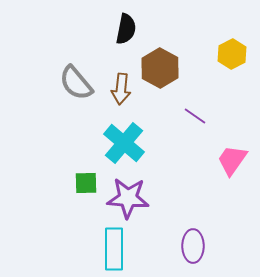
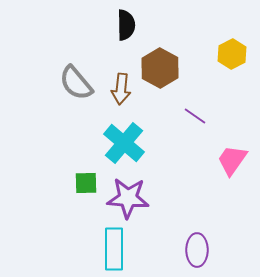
black semicircle: moved 4 px up; rotated 12 degrees counterclockwise
purple ellipse: moved 4 px right, 4 px down
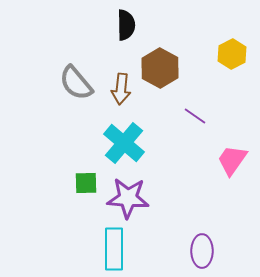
purple ellipse: moved 5 px right, 1 px down
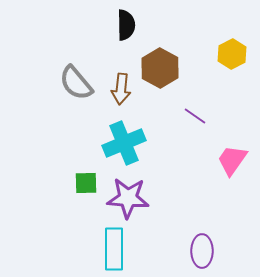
cyan cross: rotated 27 degrees clockwise
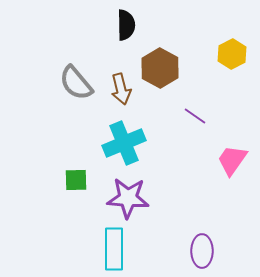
brown arrow: rotated 20 degrees counterclockwise
green square: moved 10 px left, 3 px up
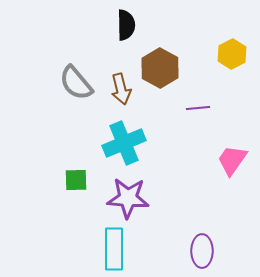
purple line: moved 3 px right, 8 px up; rotated 40 degrees counterclockwise
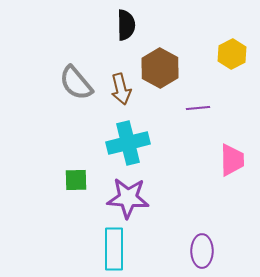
cyan cross: moved 4 px right; rotated 9 degrees clockwise
pink trapezoid: rotated 144 degrees clockwise
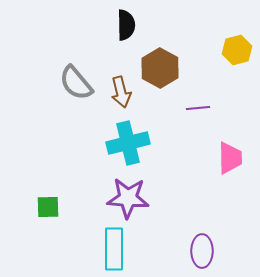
yellow hexagon: moved 5 px right, 4 px up; rotated 12 degrees clockwise
brown arrow: moved 3 px down
pink trapezoid: moved 2 px left, 2 px up
green square: moved 28 px left, 27 px down
